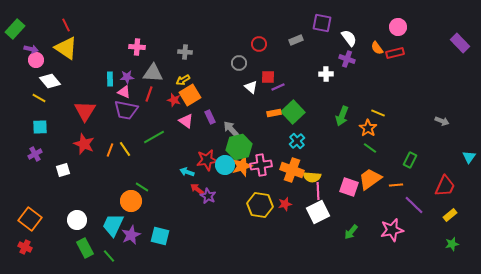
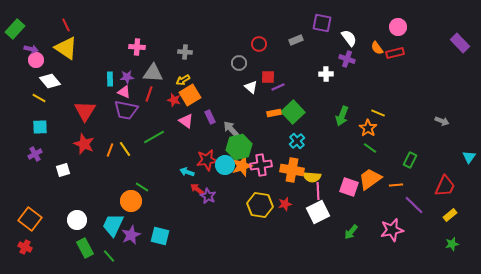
orange cross at (292, 170): rotated 10 degrees counterclockwise
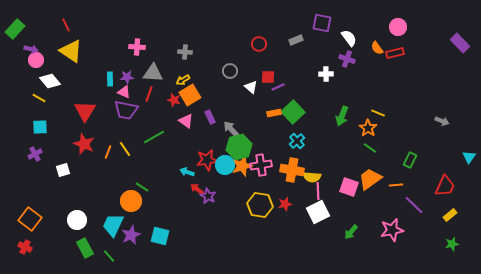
yellow triangle at (66, 48): moved 5 px right, 3 px down
gray circle at (239, 63): moved 9 px left, 8 px down
orange line at (110, 150): moved 2 px left, 2 px down
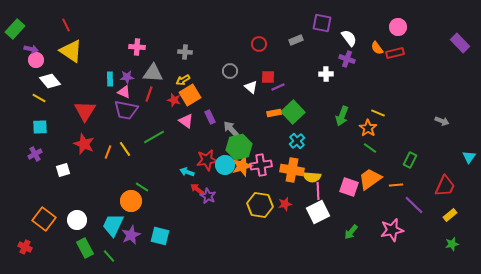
orange square at (30, 219): moved 14 px right
